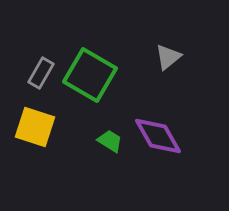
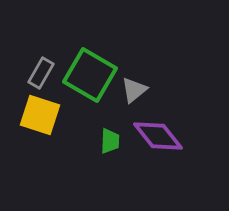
gray triangle: moved 34 px left, 33 px down
yellow square: moved 5 px right, 12 px up
purple diamond: rotated 9 degrees counterclockwise
green trapezoid: rotated 60 degrees clockwise
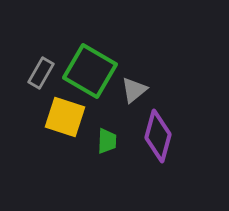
green square: moved 4 px up
yellow square: moved 25 px right, 2 px down
purple diamond: rotated 54 degrees clockwise
green trapezoid: moved 3 px left
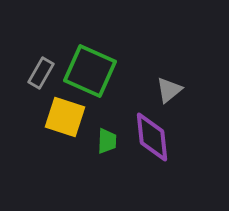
green square: rotated 6 degrees counterclockwise
gray triangle: moved 35 px right
purple diamond: moved 6 px left, 1 px down; rotated 21 degrees counterclockwise
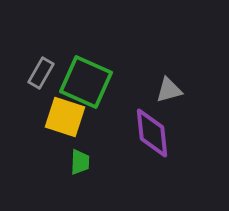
green square: moved 4 px left, 11 px down
gray triangle: rotated 24 degrees clockwise
purple diamond: moved 4 px up
green trapezoid: moved 27 px left, 21 px down
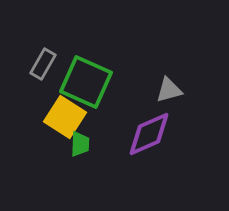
gray rectangle: moved 2 px right, 9 px up
yellow square: rotated 15 degrees clockwise
purple diamond: moved 3 px left, 1 px down; rotated 72 degrees clockwise
green trapezoid: moved 18 px up
